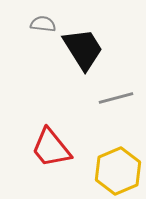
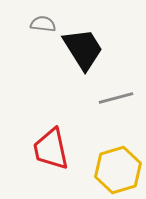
red trapezoid: moved 1 px down; rotated 27 degrees clockwise
yellow hexagon: moved 1 px up; rotated 6 degrees clockwise
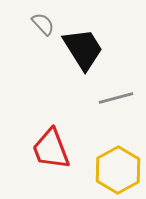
gray semicircle: rotated 40 degrees clockwise
red trapezoid: rotated 9 degrees counterclockwise
yellow hexagon: rotated 12 degrees counterclockwise
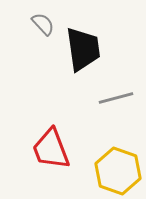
black trapezoid: rotated 24 degrees clockwise
yellow hexagon: moved 1 px down; rotated 12 degrees counterclockwise
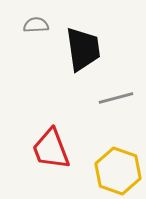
gray semicircle: moved 7 px left, 1 px down; rotated 50 degrees counterclockwise
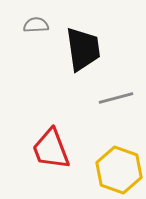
yellow hexagon: moved 1 px right, 1 px up
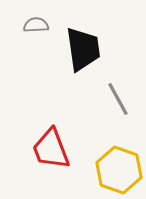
gray line: moved 2 px right, 1 px down; rotated 76 degrees clockwise
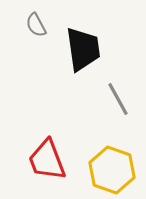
gray semicircle: rotated 115 degrees counterclockwise
red trapezoid: moved 4 px left, 11 px down
yellow hexagon: moved 7 px left
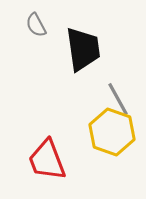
yellow hexagon: moved 38 px up
